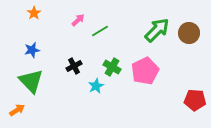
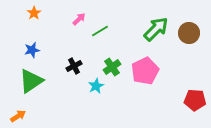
pink arrow: moved 1 px right, 1 px up
green arrow: moved 1 px left, 1 px up
green cross: rotated 24 degrees clockwise
green triangle: rotated 40 degrees clockwise
orange arrow: moved 1 px right, 6 px down
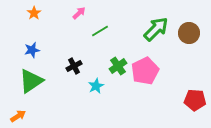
pink arrow: moved 6 px up
green cross: moved 6 px right, 1 px up
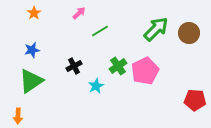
orange arrow: rotated 126 degrees clockwise
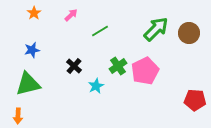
pink arrow: moved 8 px left, 2 px down
black cross: rotated 21 degrees counterclockwise
green triangle: moved 3 px left, 3 px down; rotated 20 degrees clockwise
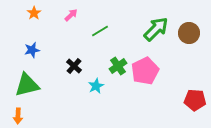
green triangle: moved 1 px left, 1 px down
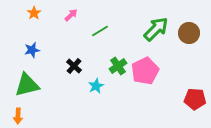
red pentagon: moved 1 px up
